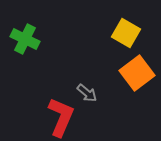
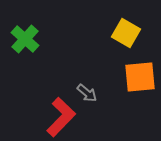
green cross: rotated 16 degrees clockwise
orange square: moved 3 px right, 4 px down; rotated 32 degrees clockwise
red L-shape: rotated 21 degrees clockwise
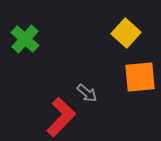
yellow square: rotated 12 degrees clockwise
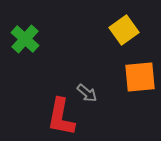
yellow square: moved 2 px left, 3 px up; rotated 12 degrees clockwise
red L-shape: rotated 147 degrees clockwise
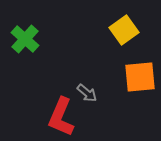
red L-shape: rotated 12 degrees clockwise
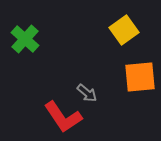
red L-shape: moved 2 px right; rotated 57 degrees counterclockwise
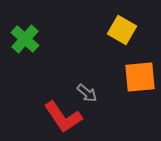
yellow square: moved 2 px left; rotated 24 degrees counterclockwise
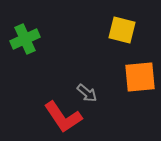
yellow square: rotated 16 degrees counterclockwise
green cross: rotated 24 degrees clockwise
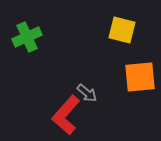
green cross: moved 2 px right, 2 px up
red L-shape: moved 3 px right, 2 px up; rotated 75 degrees clockwise
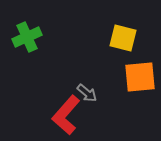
yellow square: moved 1 px right, 8 px down
